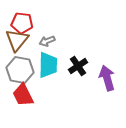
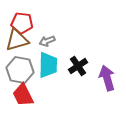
brown triangle: rotated 35 degrees clockwise
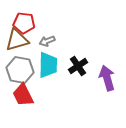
red pentagon: moved 2 px right
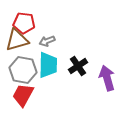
gray hexagon: moved 3 px right
red trapezoid: rotated 55 degrees clockwise
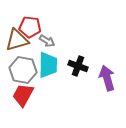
red pentagon: moved 6 px right, 4 px down
gray arrow: rotated 126 degrees counterclockwise
black cross: rotated 36 degrees counterclockwise
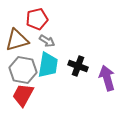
red pentagon: moved 7 px right, 8 px up; rotated 20 degrees counterclockwise
cyan trapezoid: rotated 8 degrees clockwise
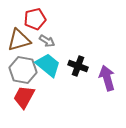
red pentagon: moved 2 px left
brown triangle: moved 2 px right
cyan trapezoid: rotated 60 degrees counterclockwise
red trapezoid: moved 1 px right, 2 px down
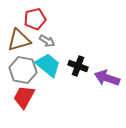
purple arrow: rotated 55 degrees counterclockwise
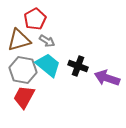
red pentagon: rotated 15 degrees counterclockwise
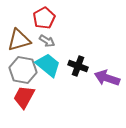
red pentagon: moved 9 px right, 1 px up
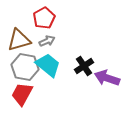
gray arrow: rotated 56 degrees counterclockwise
black cross: moved 6 px right; rotated 36 degrees clockwise
gray hexagon: moved 2 px right, 3 px up
red trapezoid: moved 2 px left, 3 px up
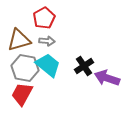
gray arrow: rotated 28 degrees clockwise
gray hexagon: moved 1 px down
